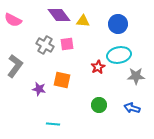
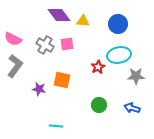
pink semicircle: moved 19 px down
cyan line: moved 3 px right, 2 px down
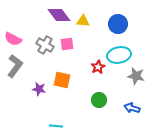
gray star: rotated 12 degrees clockwise
green circle: moved 5 px up
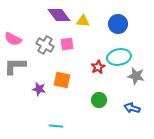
cyan ellipse: moved 2 px down
gray L-shape: rotated 125 degrees counterclockwise
